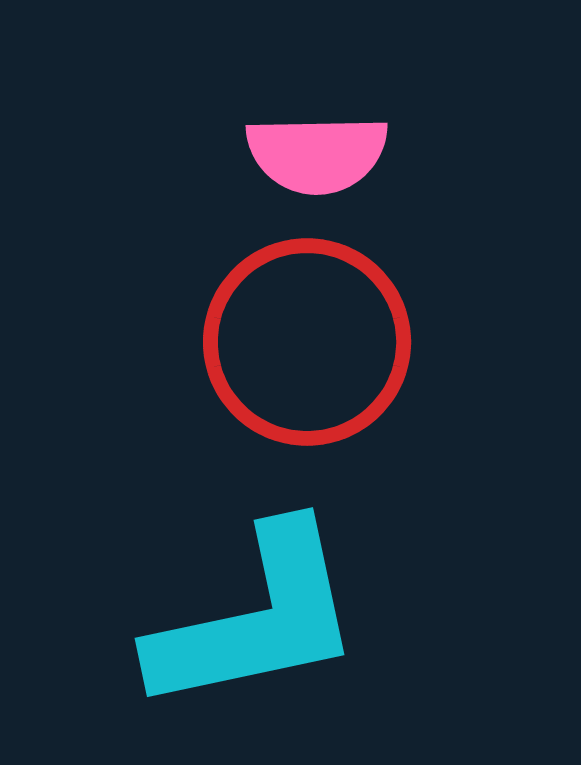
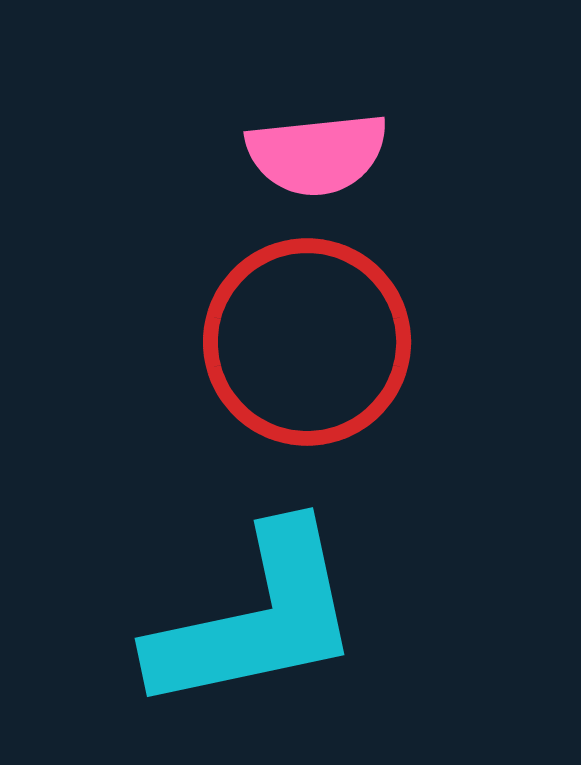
pink semicircle: rotated 5 degrees counterclockwise
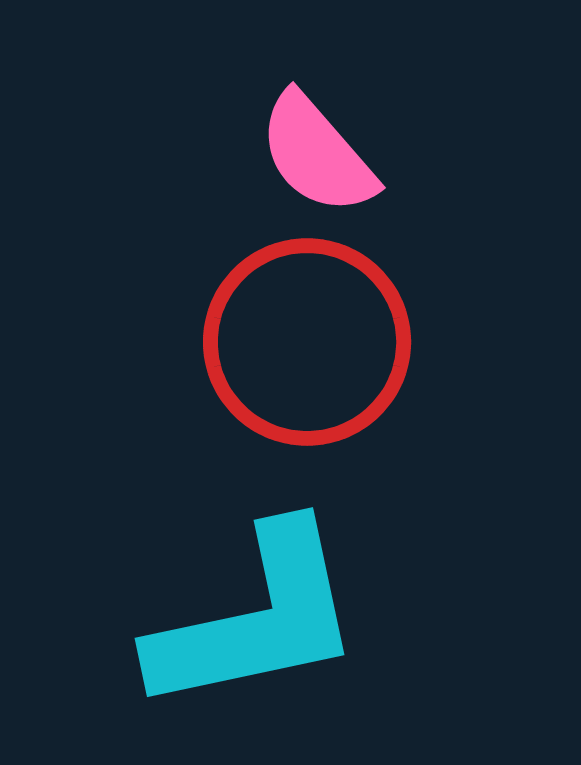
pink semicircle: rotated 55 degrees clockwise
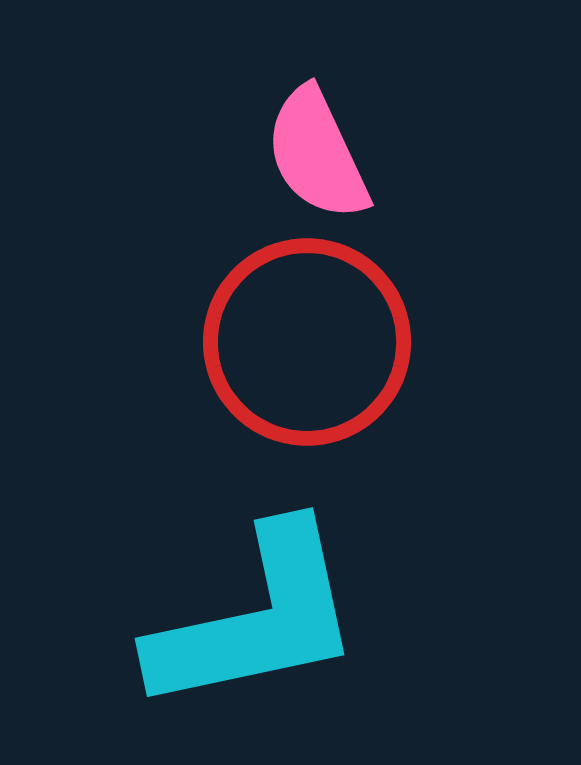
pink semicircle: rotated 16 degrees clockwise
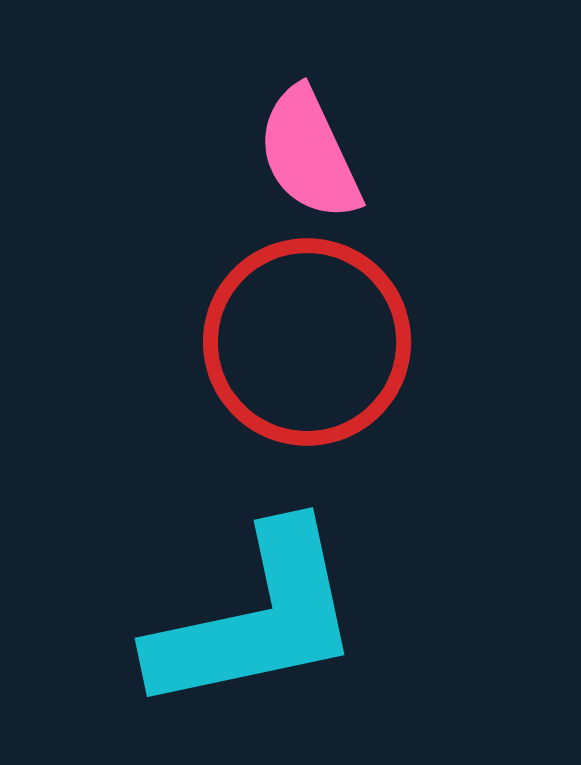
pink semicircle: moved 8 px left
